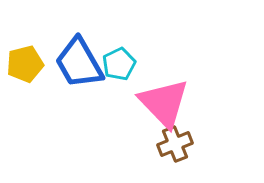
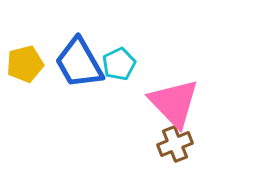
pink triangle: moved 10 px right
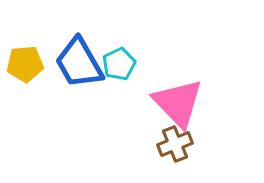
yellow pentagon: rotated 9 degrees clockwise
pink triangle: moved 4 px right
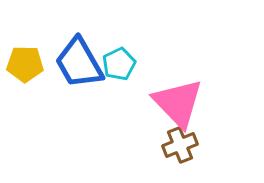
yellow pentagon: rotated 6 degrees clockwise
brown cross: moved 5 px right, 1 px down
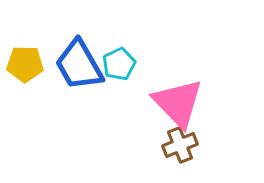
blue trapezoid: moved 2 px down
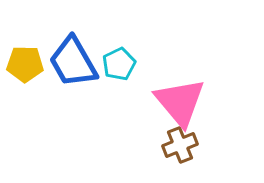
blue trapezoid: moved 6 px left, 3 px up
pink triangle: moved 2 px right, 1 px up; rotated 4 degrees clockwise
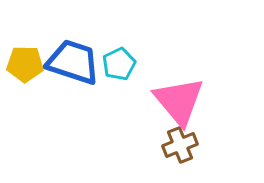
blue trapezoid: rotated 138 degrees clockwise
pink triangle: moved 1 px left, 1 px up
